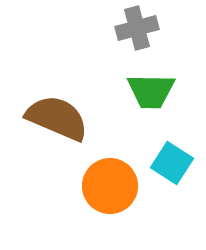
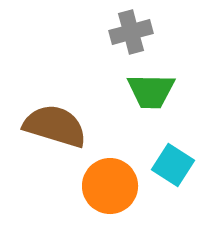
gray cross: moved 6 px left, 4 px down
brown semicircle: moved 2 px left, 8 px down; rotated 6 degrees counterclockwise
cyan square: moved 1 px right, 2 px down
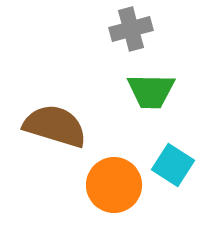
gray cross: moved 3 px up
orange circle: moved 4 px right, 1 px up
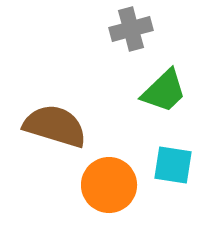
green trapezoid: moved 13 px right; rotated 45 degrees counterclockwise
cyan square: rotated 24 degrees counterclockwise
orange circle: moved 5 px left
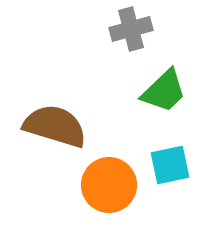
cyan square: moved 3 px left; rotated 21 degrees counterclockwise
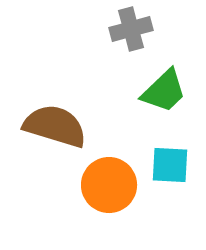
cyan square: rotated 15 degrees clockwise
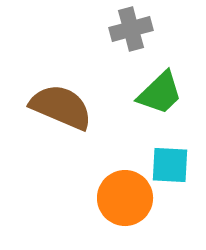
green trapezoid: moved 4 px left, 2 px down
brown semicircle: moved 6 px right, 19 px up; rotated 6 degrees clockwise
orange circle: moved 16 px right, 13 px down
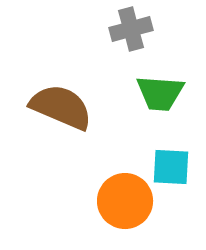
green trapezoid: rotated 48 degrees clockwise
cyan square: moved 1 px right, 2 px down
orange circle: moved 3 px down
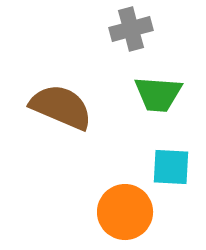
green trapezoid: moved 2 px left, 1 px down
orange circle: moved 11 px down
